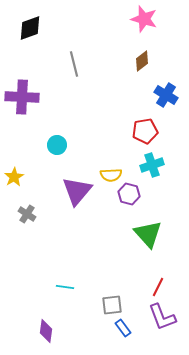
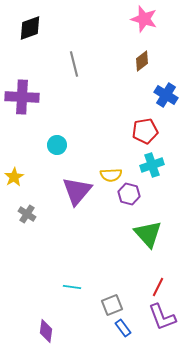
cyan line: moved 7 px right
gray square: rotated 15 degrees counterclockwise
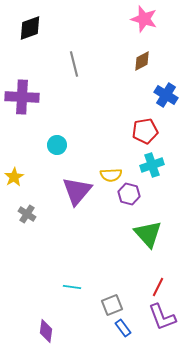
brown diamond: rotated 10 degrees clockwise
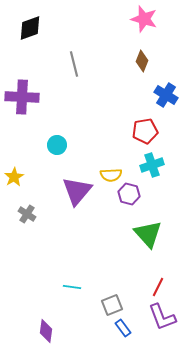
brown diamond: rotated 40 degrees counterclockwise
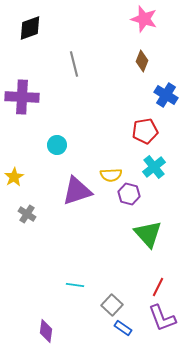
cyan cross: moved 2 px right, 2 px down; rotated 20 degrees counterclockwise
purple triangle: rotated 32 degrees clockwise
cyan line: moved 3 px right, 2 px up
gray square: rotated 25 degrees counterclockwise
purple L-shape: moved 1 px down
blue rectangle: rotated 18 degrees counterclockwise
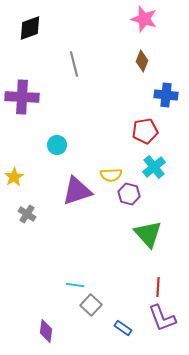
blue cross: rotated 25 degrees counterclockwise
red line: rotated 24 degrees counterclockwise
gray square: moved 21 px left
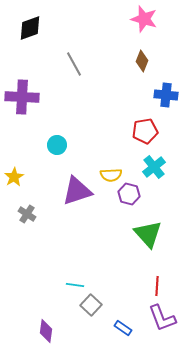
gray line: rotated 15 degrees counterclockwise
red line: moved 1 px left, 1 px up
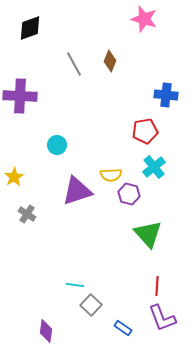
brown diamond: moved 32 px left
purple cross: moved 2 px left, 1 px up
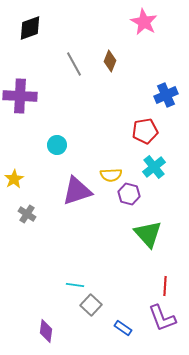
pink star: moved 3 px down; rotated 12 degrees clockwise
blue cross: rotated 30 degrees counterclockwise
yellow star: moved 2 px down
red line: moved 8 px right
